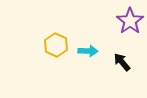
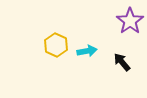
cyan arrow: moved 1 px left; rotated 12 degrees counterclockwise
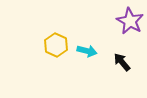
purple star: rotated 8 degrees counterclockwise
cyan arrow: rotated 24 degrees clockwise
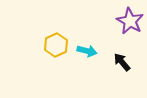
yellow hexagon: rotated 10 degrees clockwise
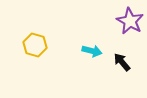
yellow hexagon: moved 21 px left; rotated 20 degrees counterclockwise
cyan arrow: moved 5 px right
